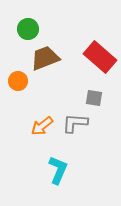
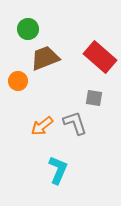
gray L-shape: rotated 68 degrees clockwise
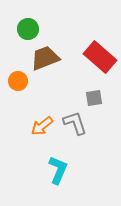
gray square: rotated 18 degrees counterclockwise
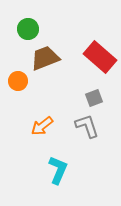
gray square: rotated 12 degrees counterclockwise
gray L-shape: moved 12 px right, 3 px down
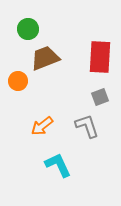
red rectangle: rotated 52 degrees clockwise
gray square: moved 6 px right, 1 px up
cyan L-shape: moved 5 px up; rotated 48 degrees counterclockwise
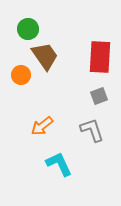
brown trapezoid: moved 2 px up; rotated 76 degrees clockwise
orange circle: moved 3 px right, 6 px up
gray square: moved 1 px left, 1 px up
gray L-shape: moved 5 px right, 4 px down
cyan L-shape: moved 1 px right, 1 px up
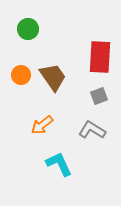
brown trapezoid: moved 8 px right, 21 px down
orange arrow: moved 1 px up
gray L-shape: rotated 40 degrees counterclockwise
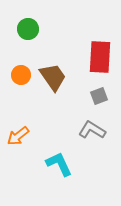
orange arrow: moved 24 px left, 11 px down
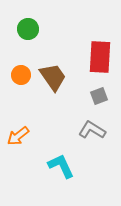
cyan L-shape: moved 2 px right, 2 px down
